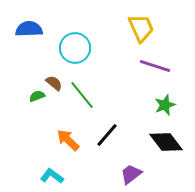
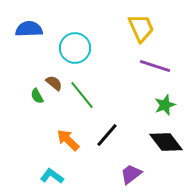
green semicircle: rotated 98 degrees counterclockwise
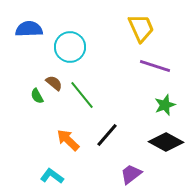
cyan circle: moved 5 px left, 1 px up
black diamond: rotated 24 degrees counterclockwise
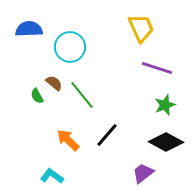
purple line: moved 2 px right, 2 px down
purple trapezoid: moved 12 px right, 1 px up
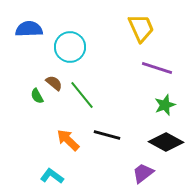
black line: rotated 64 degrees clockwise
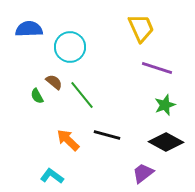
brown semicircle: moved 1 px up
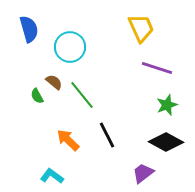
blue semicircle: rotated 76 degrees clockwise
green star: moved 2 px right
black line: rotated 48 degrees clockwise
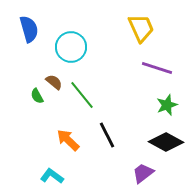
cyan circle: moved 1 px right
